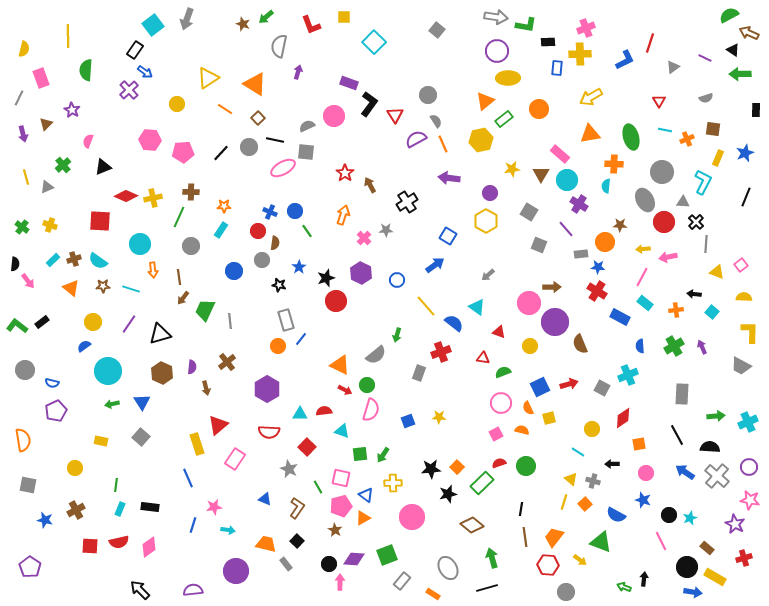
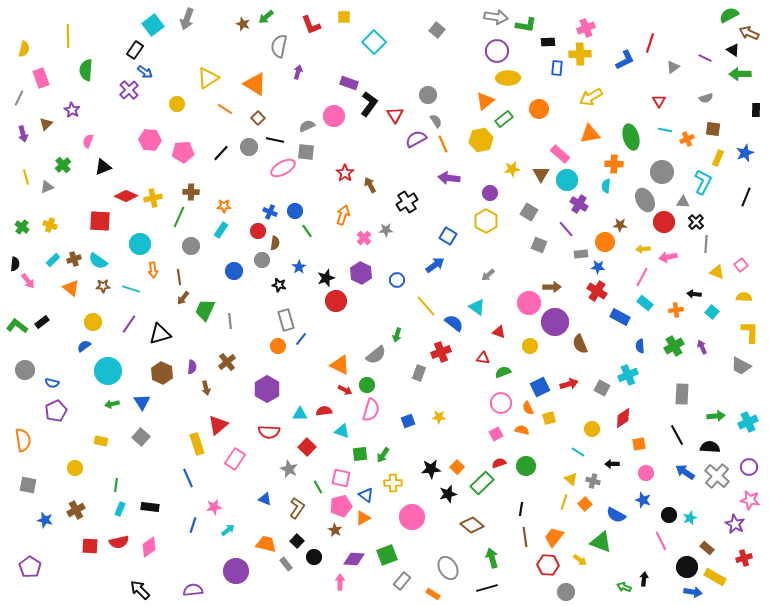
cyan arrow at (228, 530): rotated 48 degrees counterclockwise
black circle at (329, 564): moved 15 px left, 7 px up
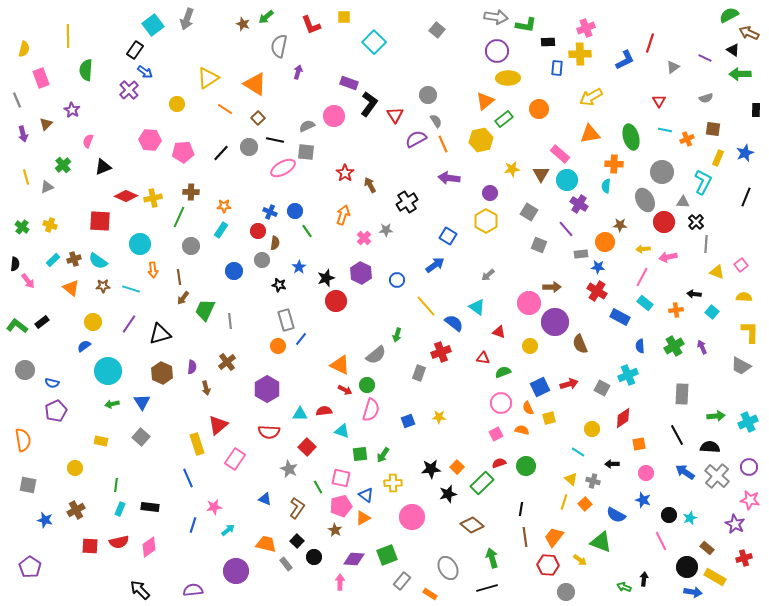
gray line at (19, 98): moved 2 px left, 2 px down; rotated 49 degrees counterclockwise
orange rectangle at (433, 594): moved 3 px left
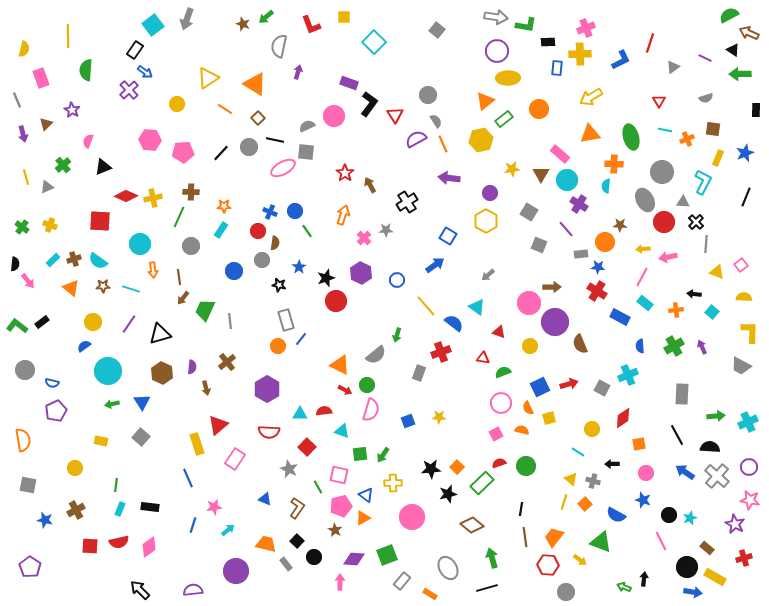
blue L-shape at (625, 60): moved 4 px left
pink square at (341, 478): moved 2 px left, 3 px up
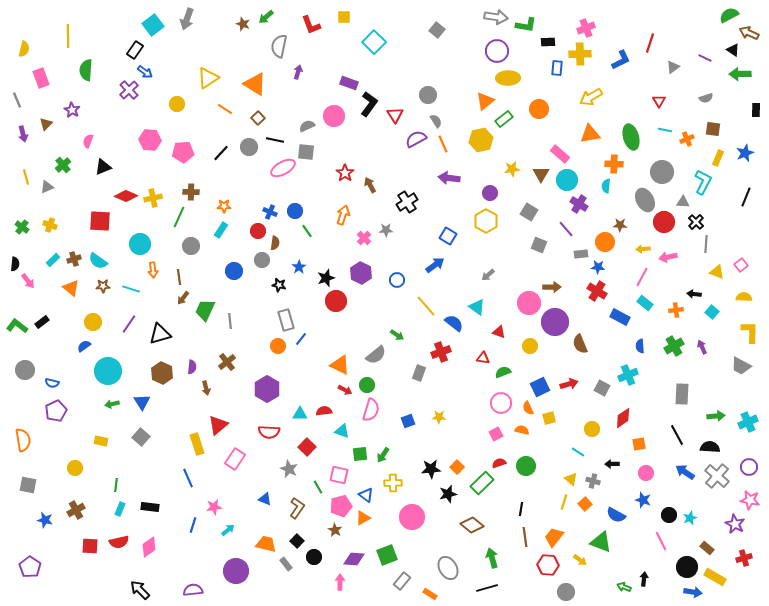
green arrow at (397, 335): rotated 72 degrees counterclockwise
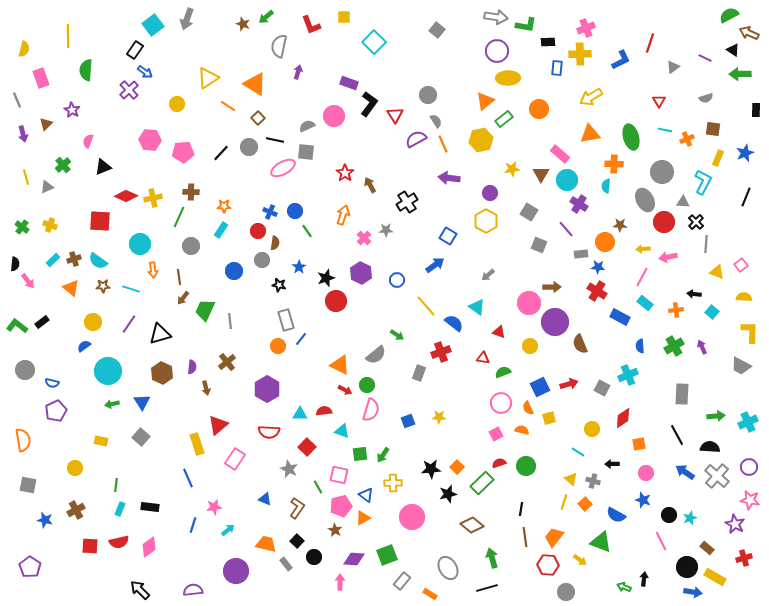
orange line at (225, 109): moved 3 px right, 3 px up
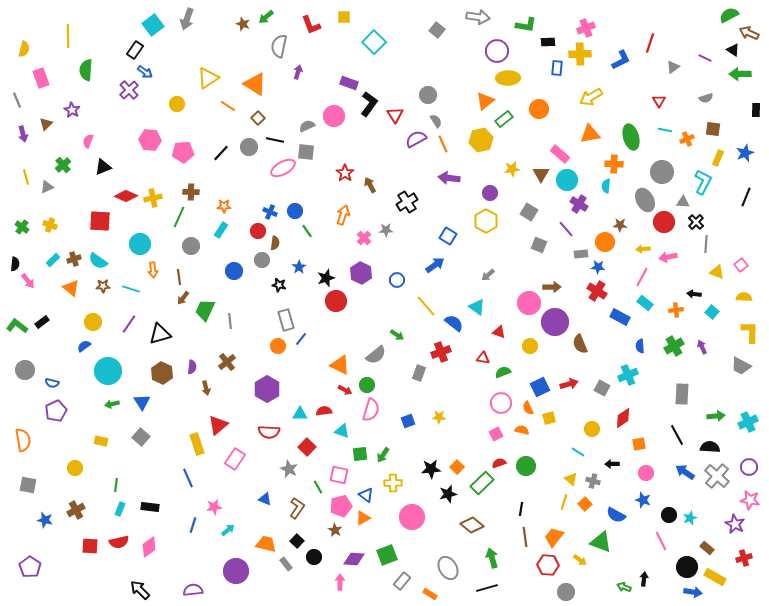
gray arrow at (496, 17): moved 18 px left
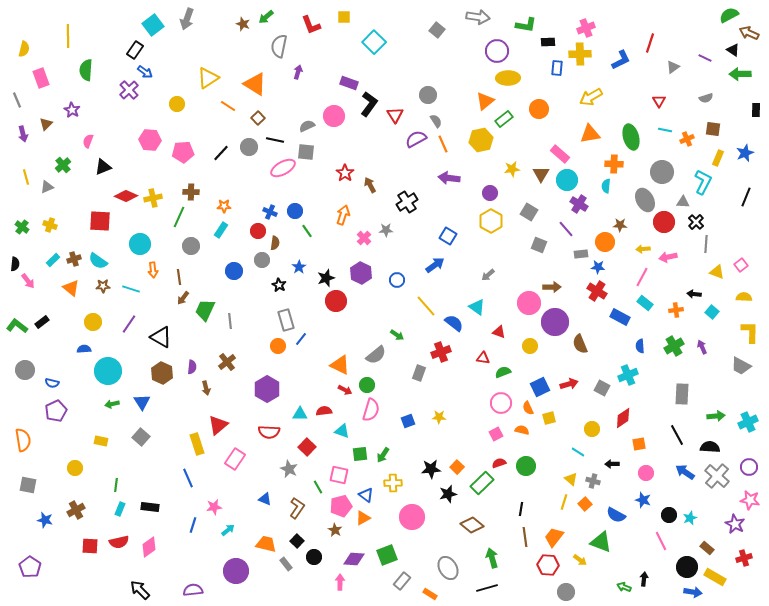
yellow hexagon at (486, 221): moved 5 px right
black star at (279, 285): rotated 16 degrees clockwise
black triangle at (160, 334): moved 1 px right, 3 px down; rotated 45 degrees clockwise
blue semicircle at (84, 346): moved 3 px down; rotated 32 degrees clockwise
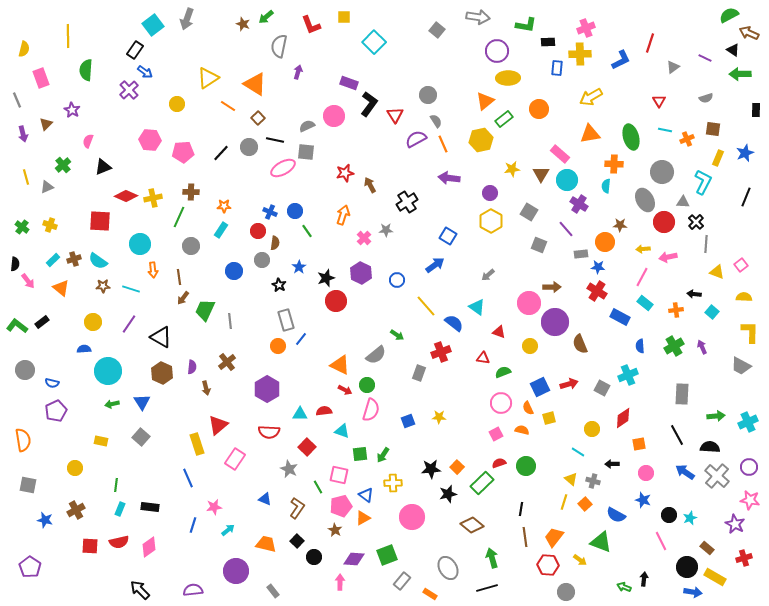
red star at (345, 173): rotated 24 degrees clockwise
orange triangle at (71, 288): moved 10 px left
gray rectangle at (286, 564): moved 13 px left, 27 px down
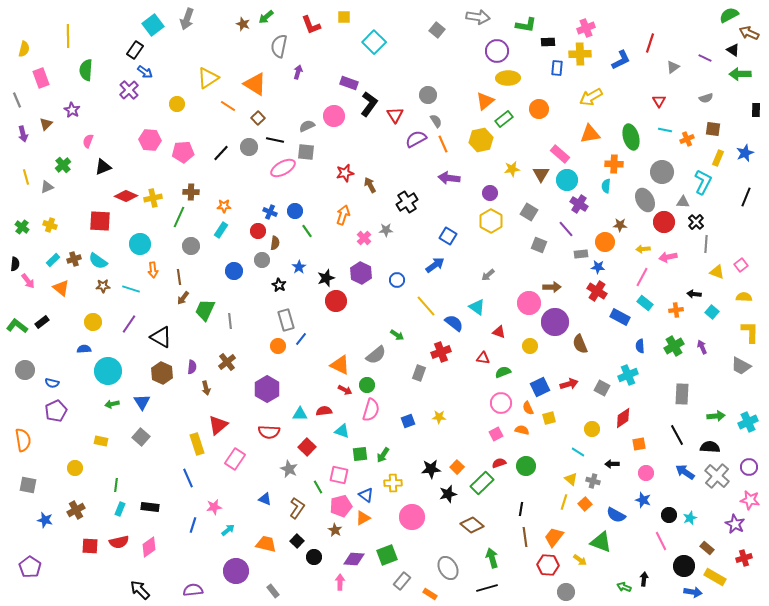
black circle at (687, 567): moved 3 px left, 1 px up
